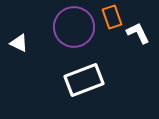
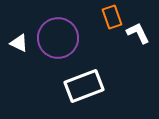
purple circle: moved 16 px left, 11 px down
white rectangle: moved 6 px down
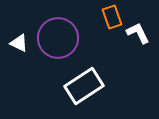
white rectangle: rotated 12 degrees counterclockwise
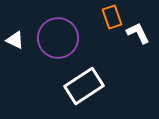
white triangle: moved 4 px left, 3 px up
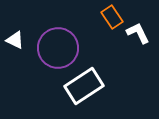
orange rectangle: rotated 15 degrees counterclockwise
purple circle: moved 10 px down
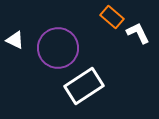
orange rectangle: rotated 15 degrees counterclockwise
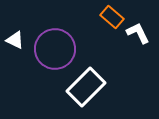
purple circle: moved 3 px left, 1 px down
white rectangle: moved 2 px right, 1 px down; rotated 12 degrees counterclockwise
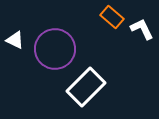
white L-shape: moved 4 px right, 4 px up
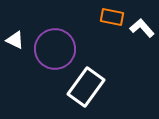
orange rectangle: rotated 30 degrees counterclockwise
white L-shape: moved 1 px up; rotated 15 degrees counterclockwise
white rectangle: rotated 9 degrees counterclockwise
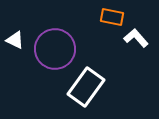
white L-shape: moved 6 px left, 10 px down
